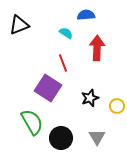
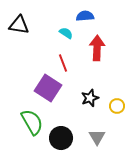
blue semicircle: moved 1 px left, 1 px down
black triangle: rotated 30 degrees clockwise
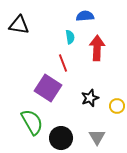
cyan semicircle: moved 4 px right, 4 px down; rotated 48 degrees clockwise
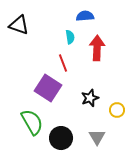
black triangle: rotated 10 degrees clockwise
yellow circle: moved 4 px down
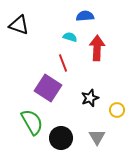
cyan semicircle: rotated 64 degrees counterclockwise
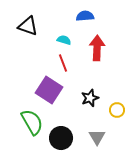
black triangle: moved 9 px right, 1 px down
cyan semicircle: moved 6 px left, 3 px down
purple square: moved 1 px right, 2 px down
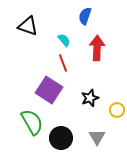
blue semicircle: rotated 66 degrees counterclockwise
cyan semicircle: rotated 32 degrees clockwise
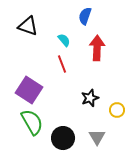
red line: moved 1 px left, 1 px down
purple square: moved 20 px left
black circle: moved 2 px right
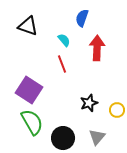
blue semicircle: moved 3 px left, 2 px down
black star: moved 1 px left, 5 px down
gray triangle: rotated 12 degrees clockwise
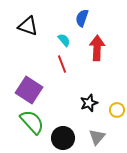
green semicircle: rotated 12 degrees counterclockwise
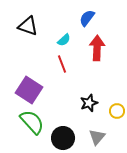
blue semicircle: moved 5 px right; rotated 18 degrees clockwise
cyan semicircle: rotated 88 degrees clockwise
yellow circle: moved 1 px down
